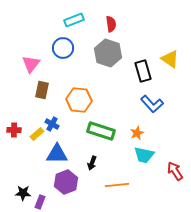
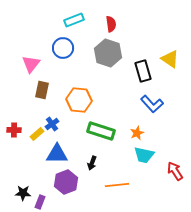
blue cross: rotated 24 degrees clockwise
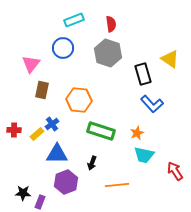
black rectangle: moved 3 px down
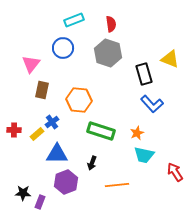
yellow triangle: rotated 12 degrees counterclockwise
black rectangle: moved 1 px right
blue cross: moved 2 px up
red arrow: moved 1 px down
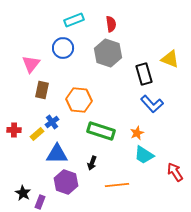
cyan trapezoid: rotated 20 degrees clockwise
purple hexagon: rotated 20 degrees counterclockwise
black star: rotated 28 degrees clockwise
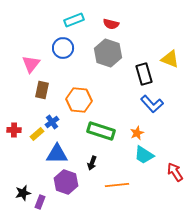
red semicircle: rotated 112 degrees clockwise
black star: rotated 28 degrees clockwise
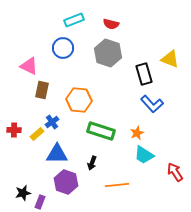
pink triangle: moved 2 px left, 2 px down; rotated 42 degrees counterclockwise
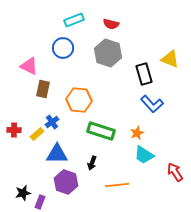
brown rectangle: moved 1 px right, 1 px up
